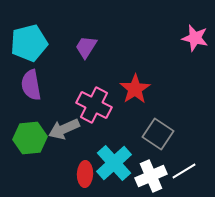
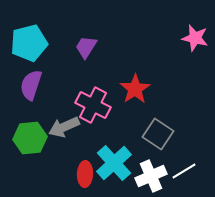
purple semicircle: rotated 28 degrees clockwise
pink cross: moved 1 px left
gray arrow: moved 2 px up
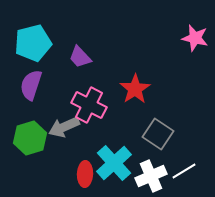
cyan pentagon: moved 4 px right
purple trapezoid: moved 6 px left, 10 px down; rotated 75 degrees counterclockwise
pink cross: moved 4 px left
green hexagon: rotated 12 degrees counterclockwise
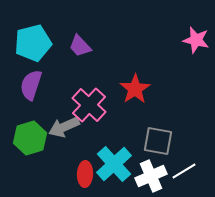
pink star: moved 1 px right, 2 px down
purple trapezoid: moved 11 px up
pink cross: rotated 16 degrees clockwise
gray square: moved 7 px down; rotated 24 degrees counterclockwise
cyan cross: moved 1 px down
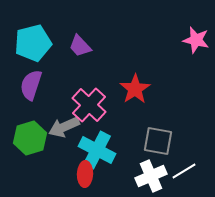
cyan cross: moved 17 px left, 14 px up; rotated 21 degrees counterclockwise
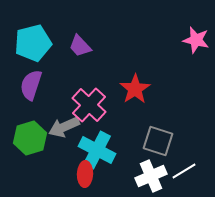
gray square: rotated 8 degrees clockwise
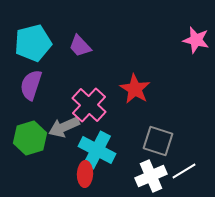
red star: rotated 8 degrees counterclockwise
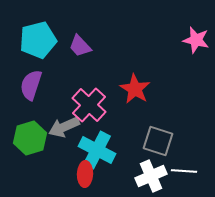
cyan pentagon: moved 5 px right, 3 px up
white line: rotated 35 degrees clockwise
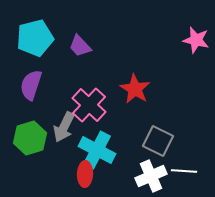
cyan pentagon: moved 3 px left, 2 px up
gray arrow: rotated 40 degrees counterclockwise
gray square: rotated 8 degrees clockwise
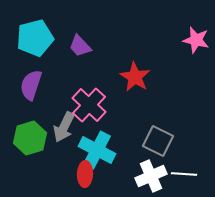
red star: moved 12 px up
white line: moved 3 px down
